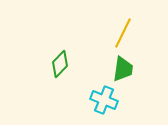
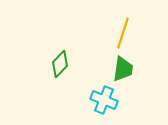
yellow line: rotated 8 degrees counterclockwise
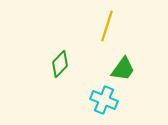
yellow line: moved 16 px left, 7 px up
green trapezoid: rotated 28 degrees clockwise
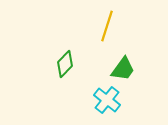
green diamond: moved 5 px right
cyan cross: moved 3 px right; rotated 16 degrees clockwise
